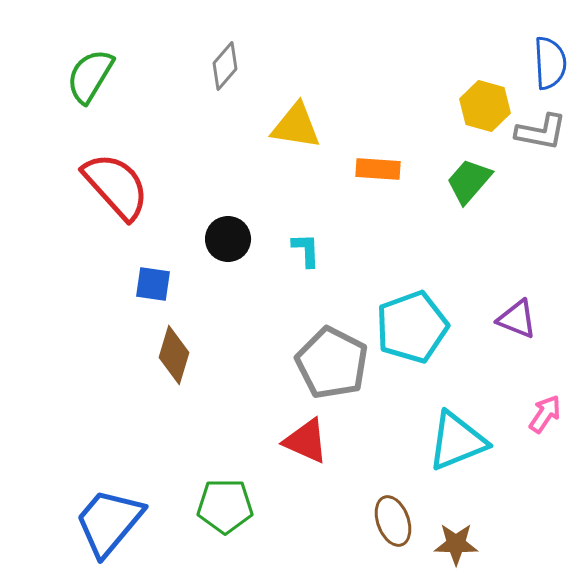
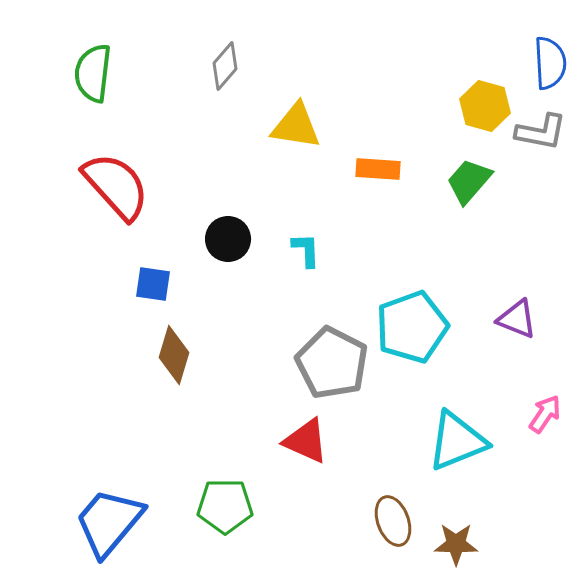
green semicircle: moved 3 px right, 3 px up; rotated 24 degrees counterclockwise
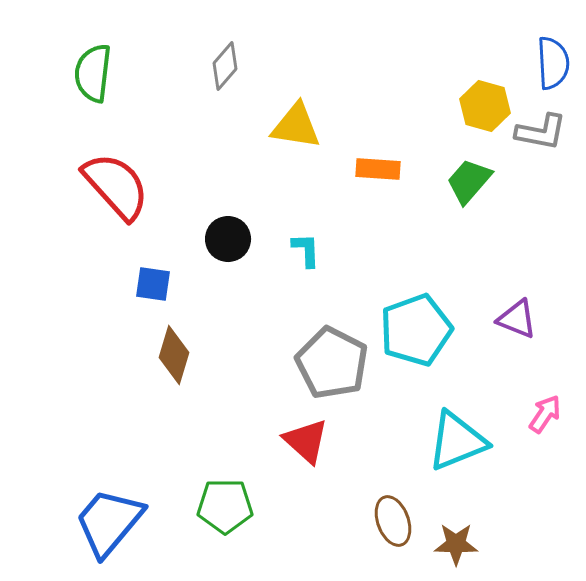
blue semicircle: moved 3 px right
cyan pentagon: moved 4 px right, 3 px down
red triangle: rotated 18 degrees clockwise
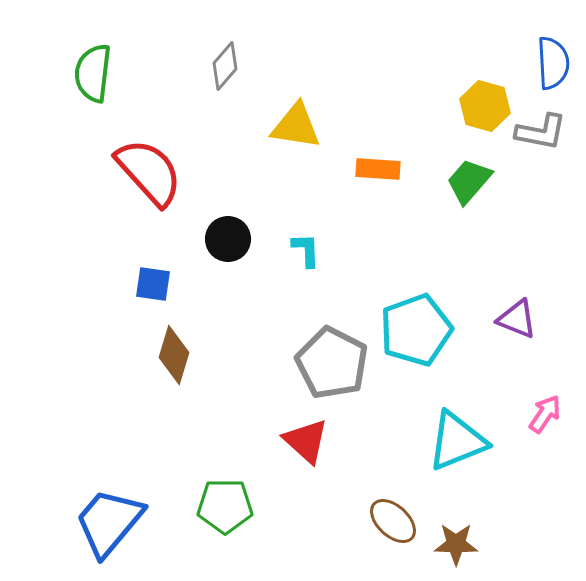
red semicircle: moved 33 px right, 14 px up
brown ellipse: rotated 27 degrees counterclockwise
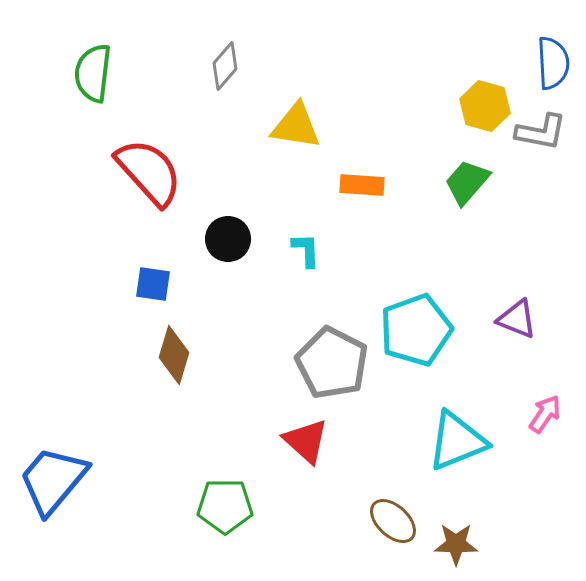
orange rectangle: moved 16 px left, 16 px down
green trapezoid: moved 2 px left, 1 px down
blue trapezoid: moved 56 px left, 42 px up
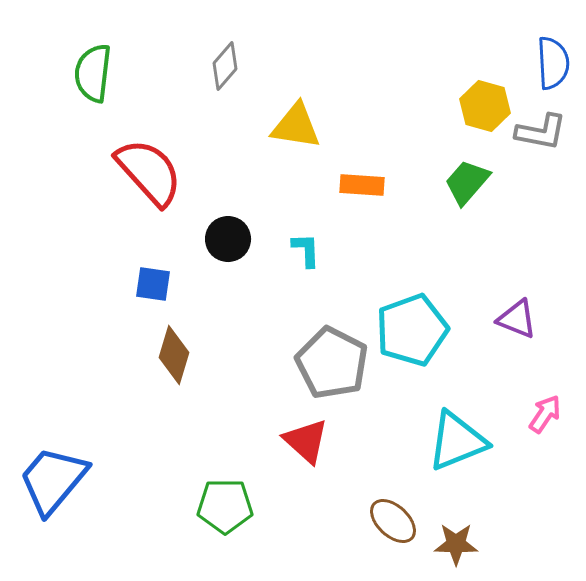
cyan pentagon: moved 4 px left
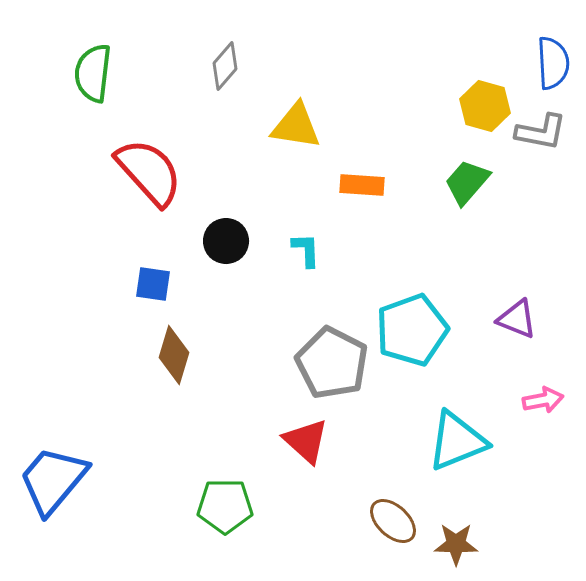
black circle: moved 2 px left, 2 px down
pink arrow: moved 2 px left, 14 px up; rotated 45 degrees clockwise
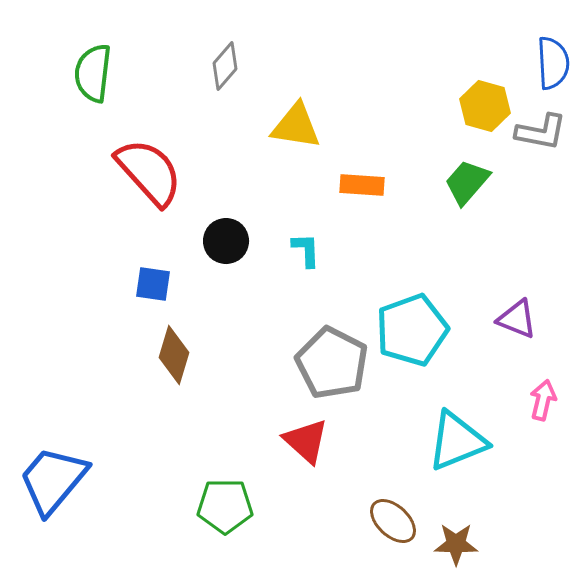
pink arrow: rotated 66 degrees counterclockwise
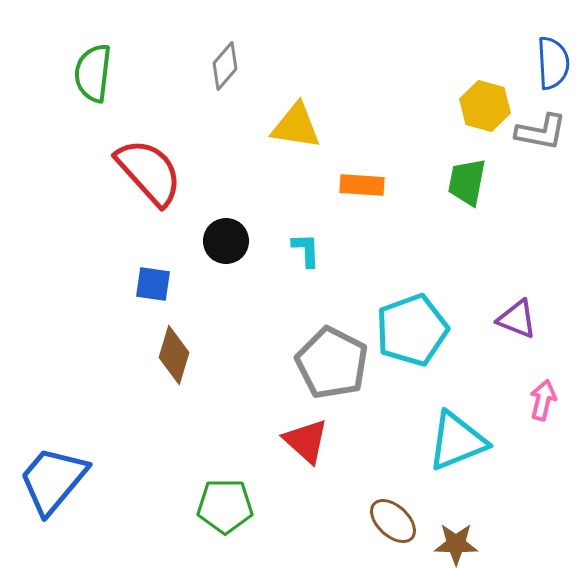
green trapezoid: rotated 30 degrees counterclockwise
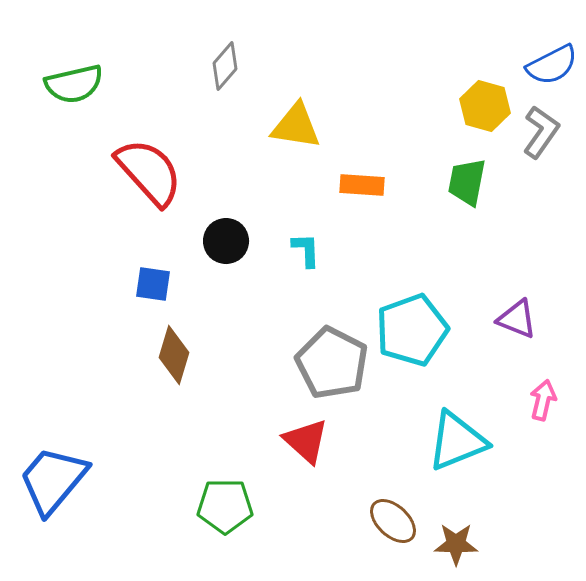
blue semicircle: moved 1 px left, 2 px down; rotated 66 degrees clockwise
green semicircle: moved 19 px left, 11 px down; rotated 110 degrees counterclockwise
gray L-shape: rotated 66 degrees counterclockwise
